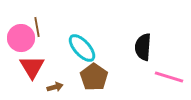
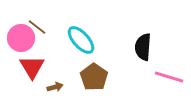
brown line: rotated 42 degrees counterclockwise
cyan ellipse: moved 1 px left, 8 px up
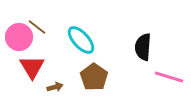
pink circle: moved 2 px left, 1 px up
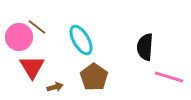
cyan ellipse: rotated 12 degrees clockwise
black semicircle: moved 2 px right
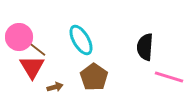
brown line: moved 22 px down
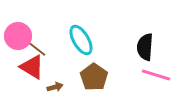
pink circle: moved 1 px left, 1 px up
red triangle: rotated 28 degrees counterclockwise
pink line: moved 13 px left, 2 px up
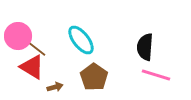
cyan ellipse: rotated 8 degrees counterclockwise
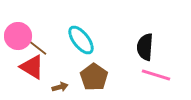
brown line: moved 1 px right, 1 px up
brown arrow: moved 5 px right
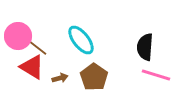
brown arrow: moved 9 px up
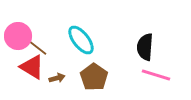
brown arrow: moved 3 px left
